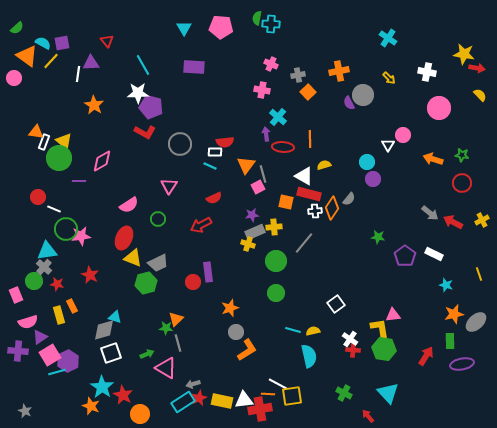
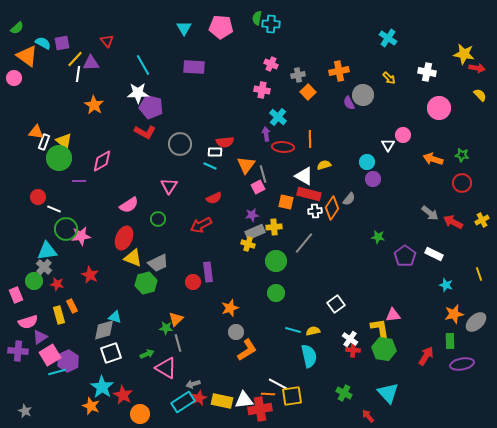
yellow line at (51, 61): moved 24 px right, 2 px up
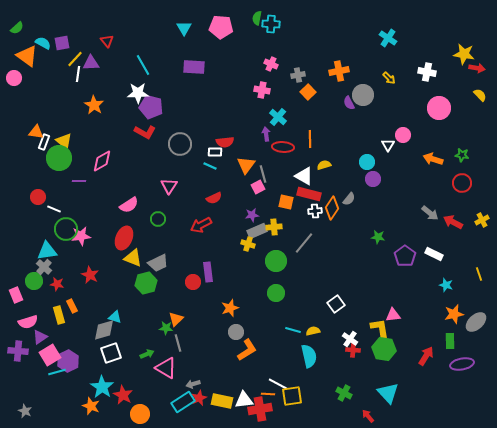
gray rectangle at (255, 232): moved 2 px right, 1 px up
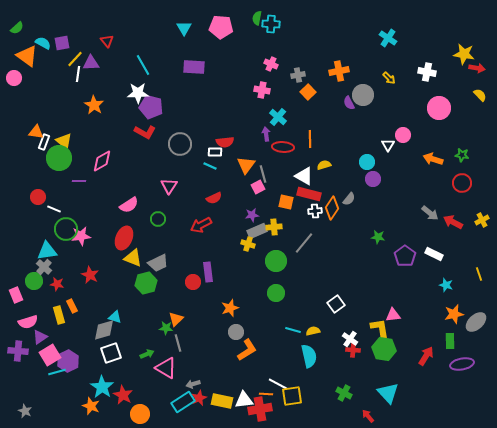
orange line at (268, 394): moved 2 px left
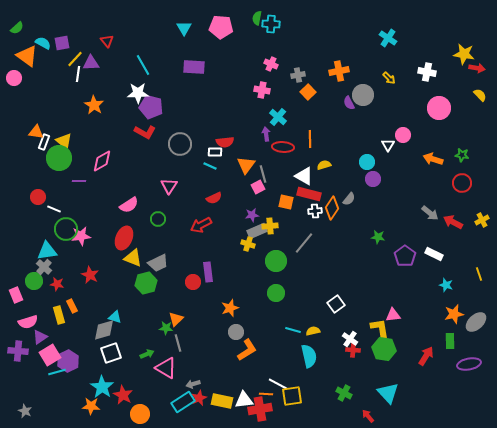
yellow cross at (274, 227): moved 4 px left, 1 px up
purple ellipse at (462, 364): moved 7 px right
orange star at (91, 406): rotated 18 degrees counterclockwise
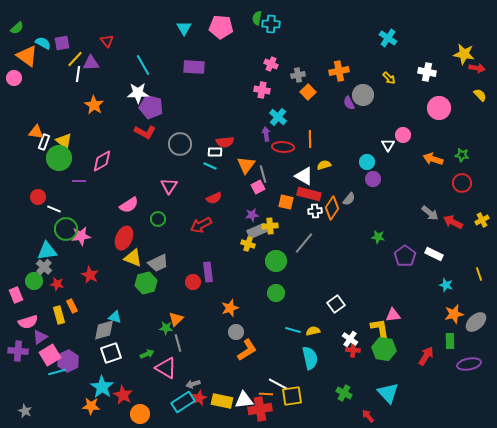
cyan semicircle at (309, 356): moved 1 px right, 2 px down
